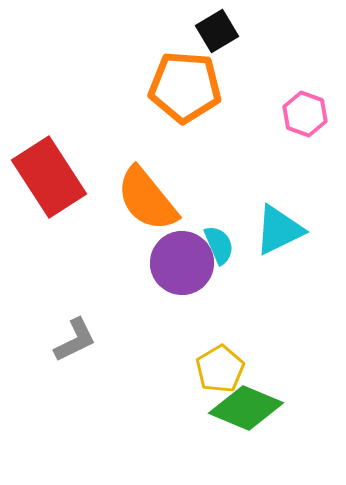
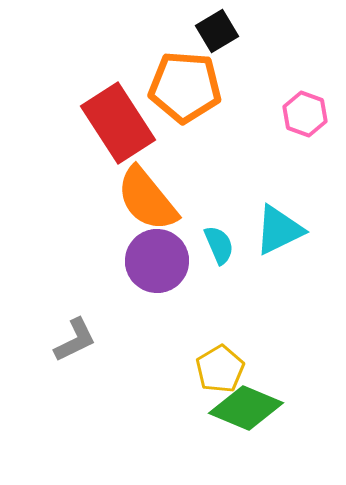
red rectangle: moved 69 px right, 54 px up
purple circle: moved 25 px left, 2 px up
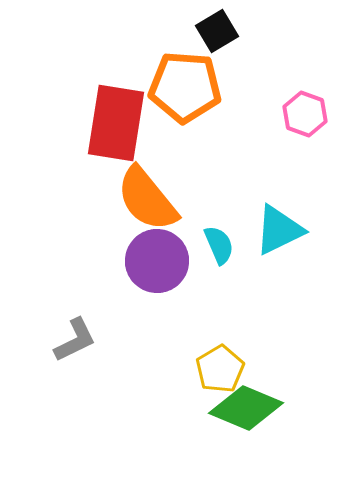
red rectangle: moved 2 px left; rotated 42 degrees clockwise
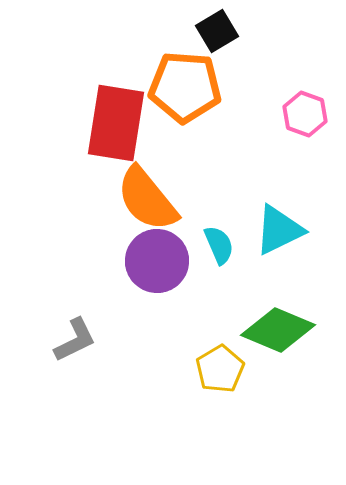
green diamond: moved 32 px right, 78 px up
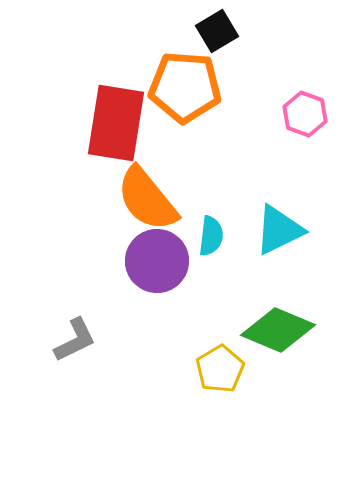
cyan semicircle: moved 8 px left, 9 px up; rotated 30 degrees clockwise
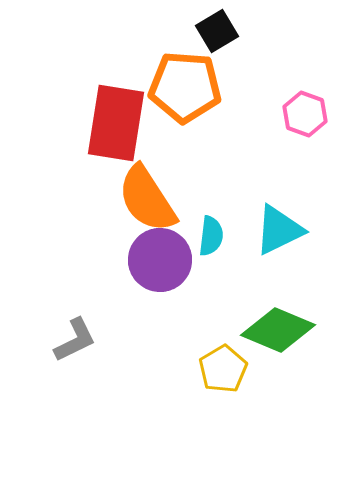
orange semicircle: rotated 6 degrees clockwise
purple circle: moved 3 px right, 1 px up
yellow pentagon: moved 3 px right
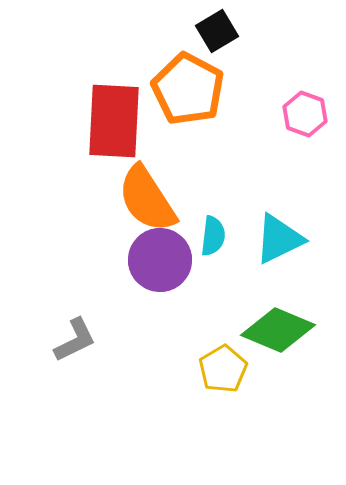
orange pentagon: moved 3 px right, 2 px down; rotated 24 degrees clockwise
red rectangle: moved 2 px left, 2 px up; rotated 6 degrees counterclockwise
cyan triangle: moved 9 px down
cyan semicircle: moved 2 px right
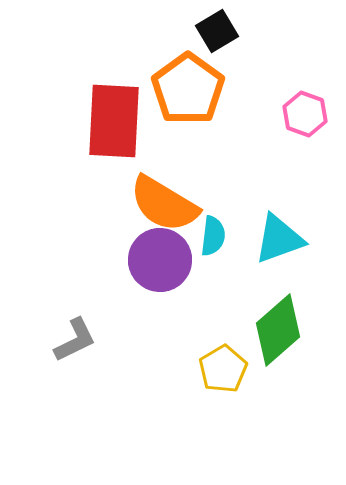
orange pentagon: rotated 8 degrees clockwise
orange semicircle: moved 17 px right, 5 px down; rotated 26 degrees counterclockwise
cyan triangle: rotated 6 degrees clockwise
green diamond: rotated 64 degrees counterclockwise
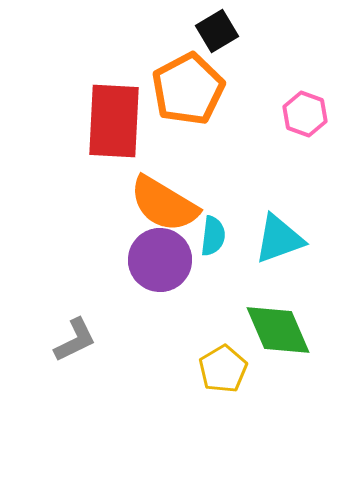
orange pentagon: rotated 8 degrees clockwise
green diamond: rotated 72 degrees counterclockwise
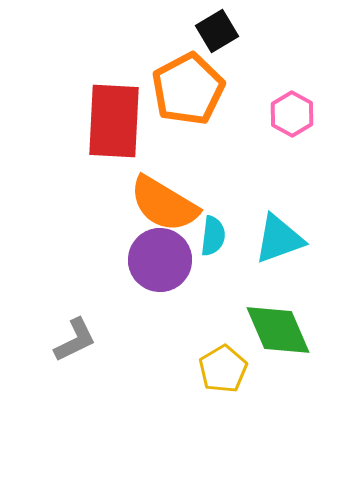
pink hexagon: moved 13 px left; rotated 9 degrees clockwise
